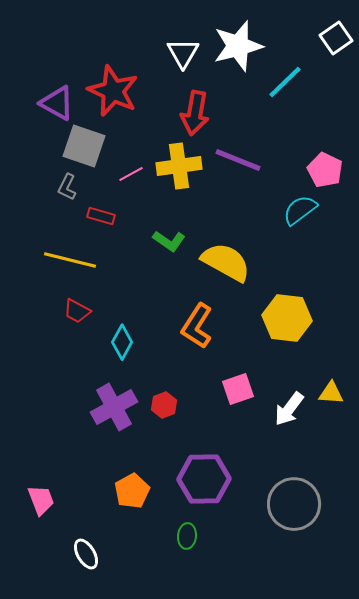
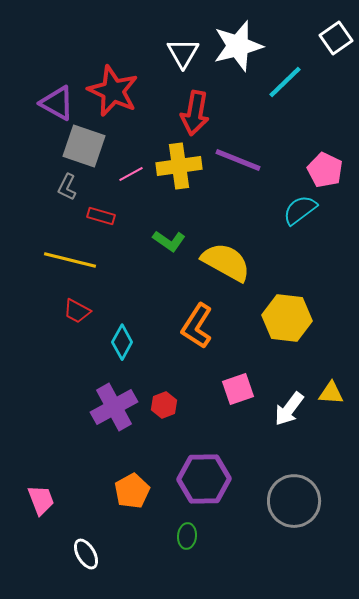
gray circle: moved 3 px up
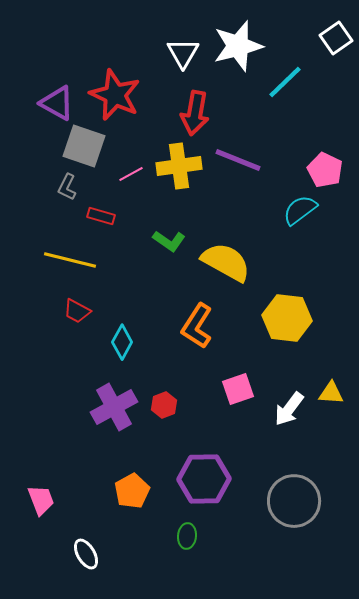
red star: moved 2 px right, 4 px down
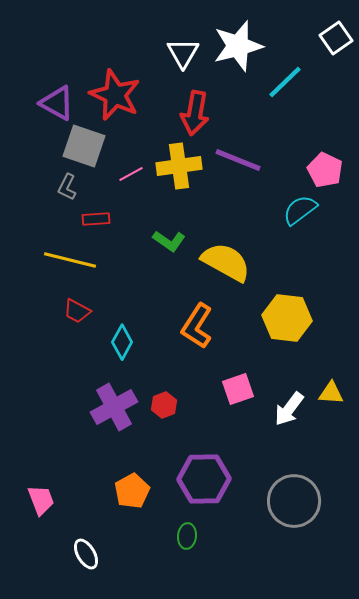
red rectangle: moved 5 px left, 3 px down; rotated 20 degrees counterclockwise
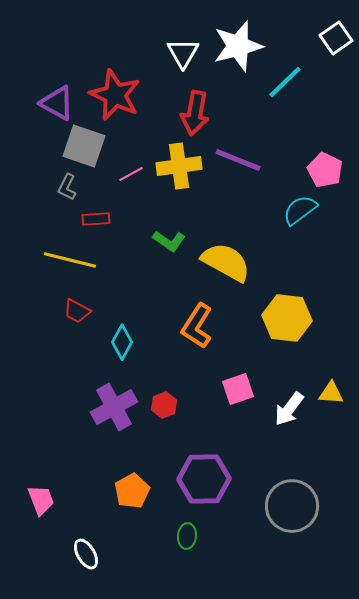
gray circle: moved 2 px left, 5 px down
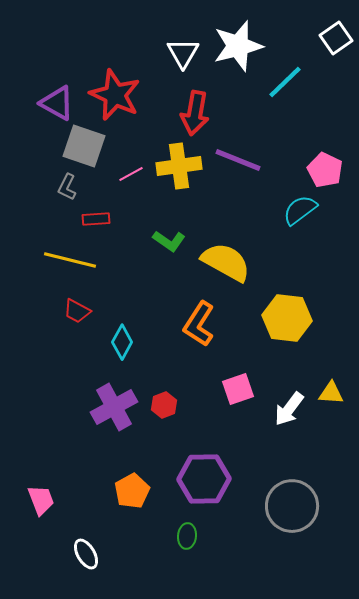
orange L-shape: moved 2 px right, 2 px up
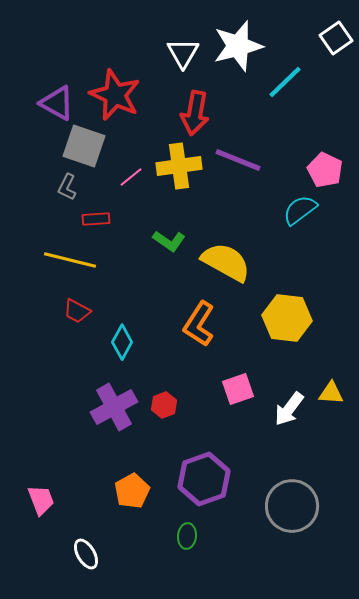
pink line: moved 3 px down; rotated 10 degrees counterclockwise
purple hexagon: rotated 18 degrees counterclockwise
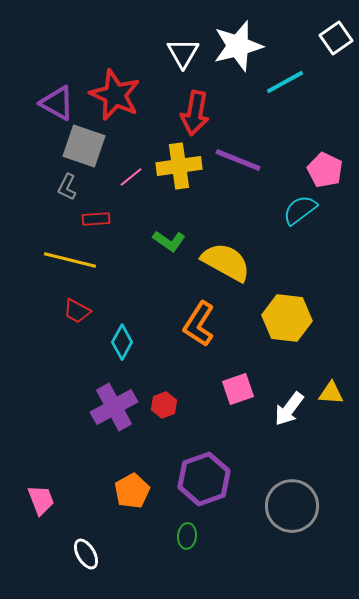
cyan line: rotated 15 degrees clockwise
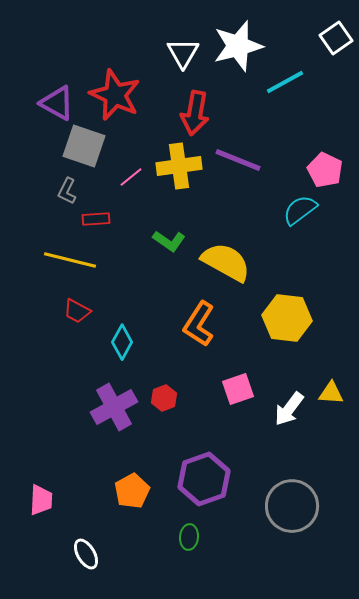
gray L-shape: moved 4 px down
red hexagon: moved 7 px up
pink trapezoid: rotated 24 degrees clockwise
green ellipse: moved 2 px right, 1 px down
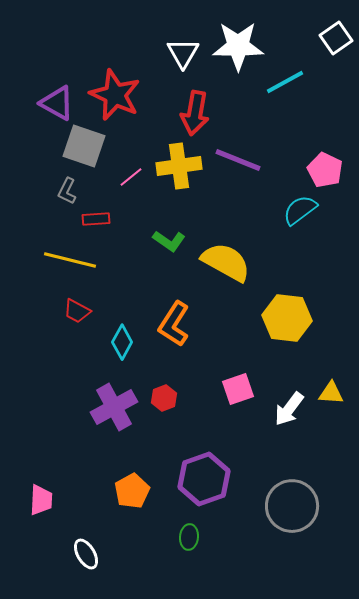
white star: rotated 15 degrees clockwise
orange L-shape: moved 25 px left
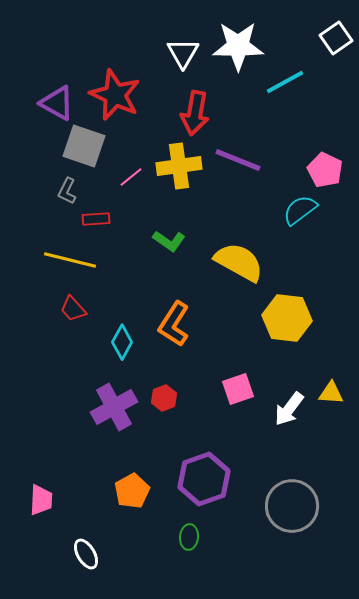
yellow semicircle: moved 13 px right
red trapezoid: moved 4 px left, 2 px up; rotated 20 degrees clockwise
